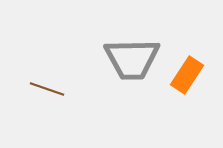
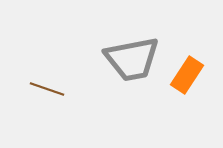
gray trapezoid: rotated 10 degrees counterclockwise
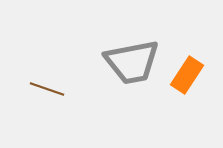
gray trapezoid: moved 3 px down
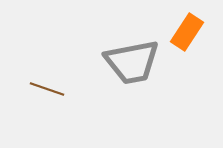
orange rectangle: moved 43 px up
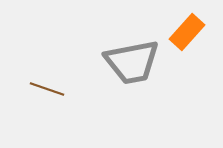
orange rectangle: rotated 9 degrees clockwise
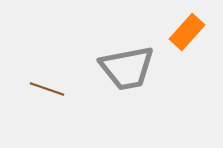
gray trapezoid: moved 5 px left, 6 px down
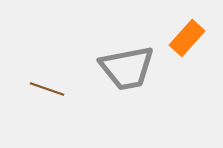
orange rectangle: moved 6 px down
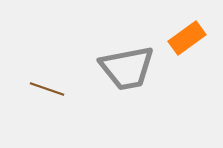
orange rectangle: rotated 12 degrees clockwise
